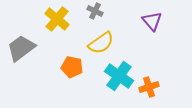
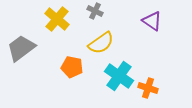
purple triangle: rotated 15 degrees counterclockwise
orange cross: moved 1 px left, 1 px down; rotated 36 degrees clockwise
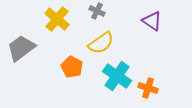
gray cross: moved 2 px right
orange pentagon: rotated 15 degrees clockwise
cyan cross: moved 2 px left
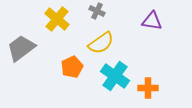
purple triangle: rotated 25 degrees counterclockwise
orange pentagon: rotated 20 degrees clockwise
cyan cross: moved 2 px left
orange cross: rotated 18 degrees counterclockwise
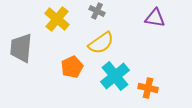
purple triangle: moved 3 px right, 3 px up
gray trapezoid: rotated 48 degrees counterclockwise
cyan cross: rotated 16 degrees clockwise
orange cross: rotated 12 degrees clockwise
